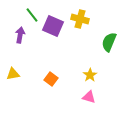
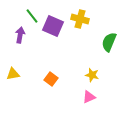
green line: moved 1 px down
yellow star: moved 2 px right; rotated 24 degrees counterclockwise
pink triangle: rotated 40 degrees counterclockwise
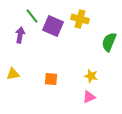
yellow star: moved 1 px left, 1 px down
orange square: rotated 32 degrees counterclockwise
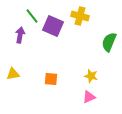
yellow cross: moved 3 px up
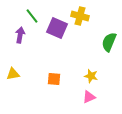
purple square: moved 4 px right, 2 px down
orange square: moved 3 px right
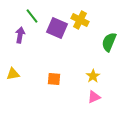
yellow cross: moved 4 px down; rotated 12 degrees clockwise
yellow star: moved 2 px right; rotated 24 degrees clockwise
pink triangle: moved 5 px right
